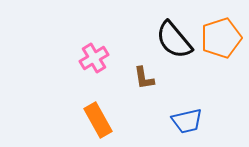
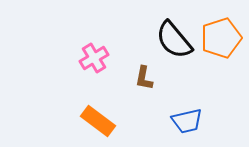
brown L-shape: rotated 20 degrees clockwise
orange rectangle: moved 1 px down; rotated 24 degrees counterclockwise
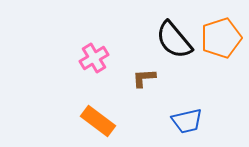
brown L-shape: rotated 75 degrees clockwise
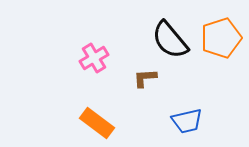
black semicircle: moved 4 px left
brown L-shape: moved 1 px right
orange rectangle: moved 1 px left, 2 px down
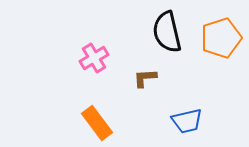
black semicircle: moved 3 px left, 8 px up; rotated 27 degrees clockwise
orange rectangle: rotated 16 degrees clockwise
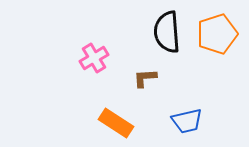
black semicircle: rotated 9 degrees clockwise
orange pentagon: moved 4 px left, 4 px up
orange rectangle: moved 19 px right; rotated 20 degrees counterclockwise
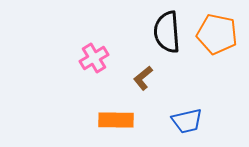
orange pentagon: rotated 30 degrees clockwise
brown L-shape: moved 2 px left; rotated 35 degrees counterclockwise
orange rectangle: moved 3 px up; rotated 32 degrees counterclockwise
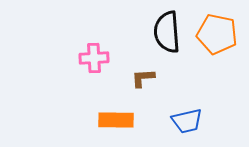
pink cross: rotated 28 degrees clockwise
brown L-shape: rotated 35 degrees clockwise
